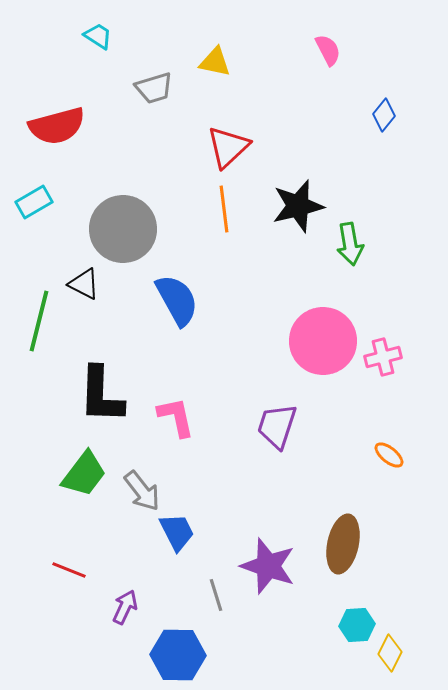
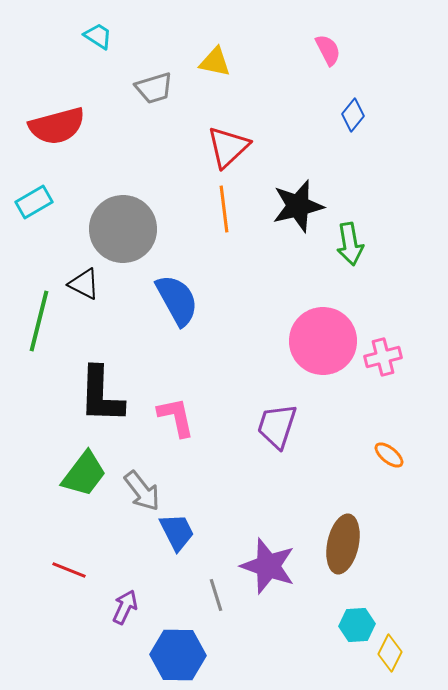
blue diamond: moved 31 px left
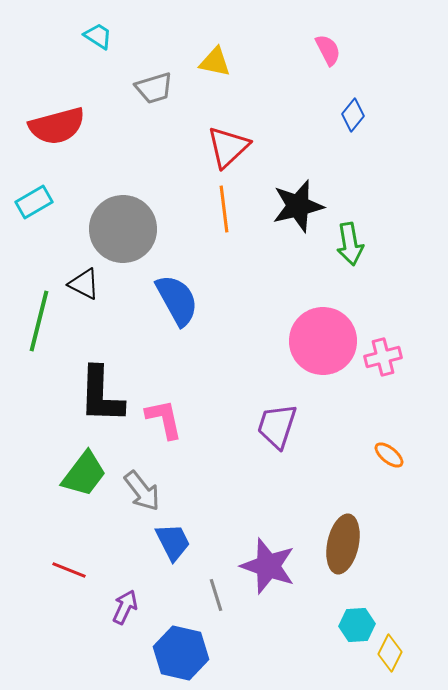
pink L-shape: moved 12 px left, 2 px down
blue trapezoid: moved 4 px left, 10 px down
blue hexagon: moved 3 px right, 2 px up; rotated 12 degrees clockwise
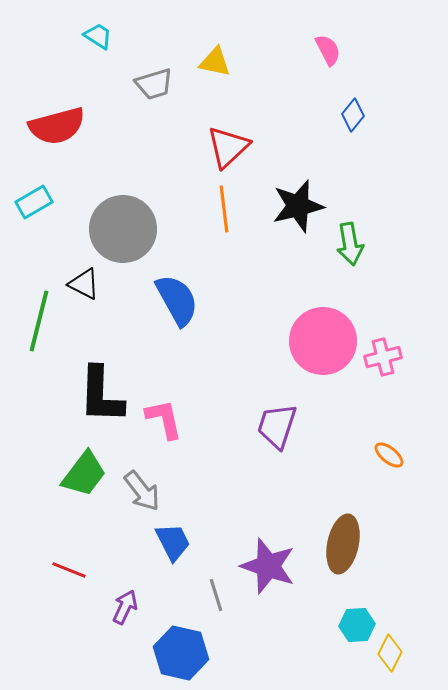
gray trapezoid: moved 4 px up
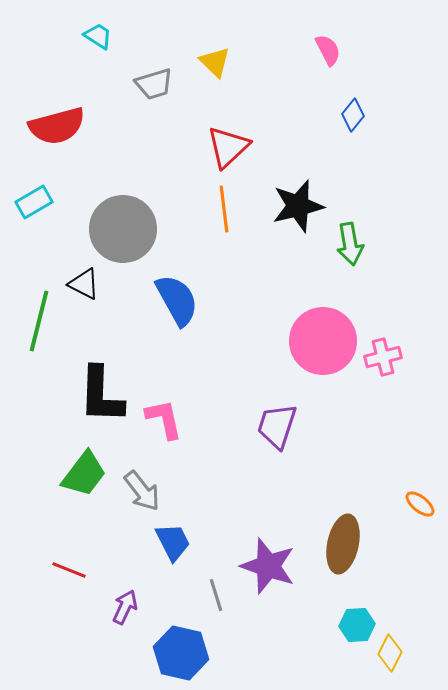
yellow triangle: rotated 32 degrees clockwise
orange ellipse: moved 31 px right, 49 px down
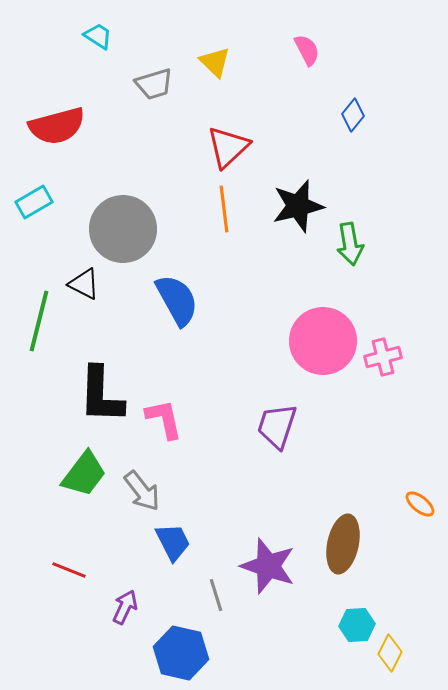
pink semicircle: moved 21 px left
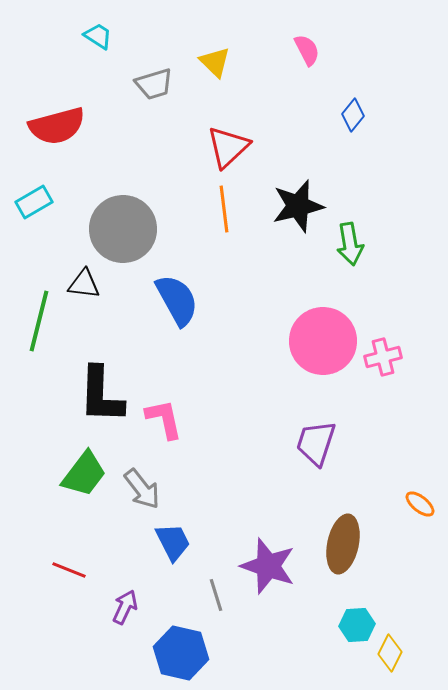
black triangle: rotated 20 degrees counterclockwise
purple trapezoid: moved 39 px right, 17 px down
gray arrow: moved 2 px up
